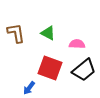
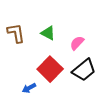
pink semicircle: moved 1 px up; rotated 49 degrees counterclockwise
red square: moved 1 px down; rotated 25 degrees clockwise
blue arrow: rotated 24 degrees clockwise
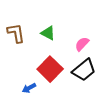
pink semicircle: moved 5 px right, 1 px down
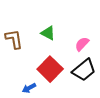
brown L-shape: moved 2 px left, 6 px down
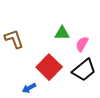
green triangle: moved 14 px right; rotated 28 degrees counterclockwise
brown L-shape: rotated 10 degrees counterclockwise
pink semicircle: rotated 14 degrees counterclockwise
red square: moved 1 px left, 2 px up
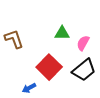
pink semicircle: moved 1 px right, 1 px up
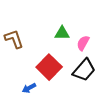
black trapezoid: rotated 10 degrees counterclockwise
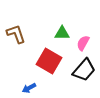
brown L-shape: moved 2 px right, 5 px up
red square: moved 6 px up; rotated 15 degrees counterclockwise
